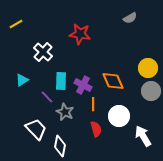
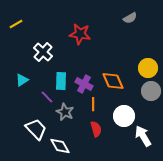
purple cross: moved 1 px right, 1 px up
white circle: moved 5 px right
white diamond: rotated 40 degrees counterclockwise
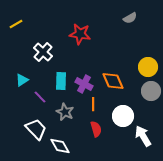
yellow circle: moved 1 px up
purple line: moved 7 px left
white circle: moved 1 px left
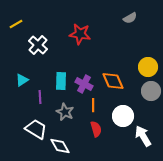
white cross: moved 5 px left, 7 px up
purple line: rotated 40 degrees clockwise
orange line: moved 1 px down
white trapezoid: rotated 15 degrees counterclockwise
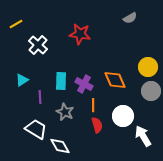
orange diamond: moved 2 px right, 1 px up
red semicircle: moved 1 px right, 4 px up
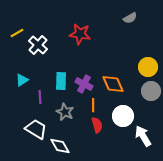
yellow line: moved 1 px right, 9 px down
orange diamond: moved 2 px left, 4 px down
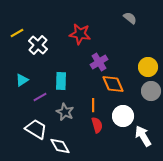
gray semicircle: rotated 112 degrees counterclockwise
purple cross: moved 15 px right, 22 px up; rotated 30 degrees clockwise
purple line: rotated 64 degrees clockwise
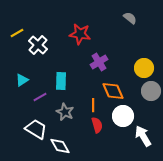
yellow circle: moved 4 px left, 1 px down
orange diamond: moved 7 px down
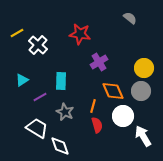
gray circle: moved 10 px left
orange line: moved 1 px down; rotated 16 degrees clockwise
white trapezoid: moved 1 px right, 1 px up
white diamond: rotated 10 degrees clockwise
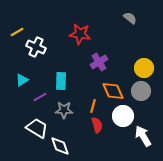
yellow line: moved 1 px up
white cross: moved 2 px left, 2 px down; rotated 18 degrees counterclockwise
gray star: moved 1 px left, 2 px up; rotated 24 degrees counterclockwise
